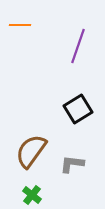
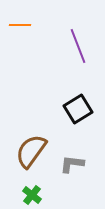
purple line: rotated 40 degrees counterclockwise
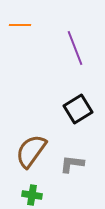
purple line: moved 3 px left, 2 px down
green cross: rotated 30 degrees counterclockwise
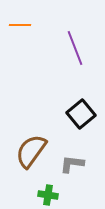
black square: moved 3 px right, 5 px down; rotated 8 degrees counterclockwise
green cross: moved 16 px right
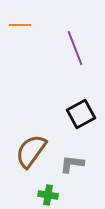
black square: rotated 12 degrees clockwise
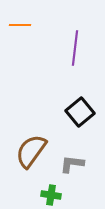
purple line: rotated 28 degrees clockwise
black square: moved 1 px left, 2 px up; rotated 12 degrees counterclockwise
green cross: moved 3 px right
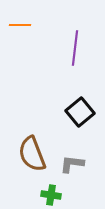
brown semicircle: moved 1 px right, 3 px down; rotated 57 degrees counterclockwise
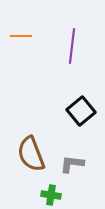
orange line: moved 1 px right, 11 px down
purple line: moved 3 px left, 2 px up
black square: moved 1 px right, 1 px up
brown semicircle: moved 1 px left
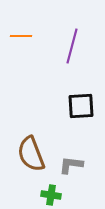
purple line: rotated 8 degrees clockwise
black square: moved 5 px up; rotated 36 degrees clockwise
gray L-shape: moved 1 px left, 1 px down
